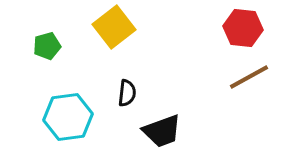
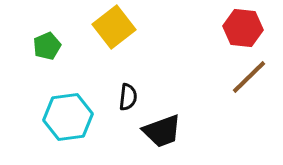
green pentagon: rotated 8 degrees counterclockwise
brown line: rotated 15 degrees counterclockwise
black semicircle: moved 1 px right, 4 px down
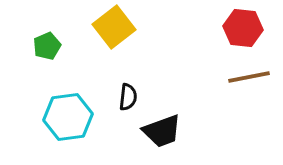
brown line: rotated 33 degrees clockwise
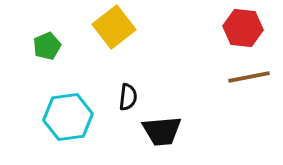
black trapezoid: rotated 15 degrees clockwise
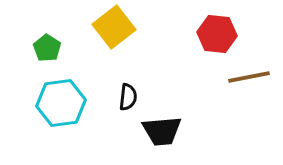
red hexagon: moved 26 px left, 6 px down
green pentagon: moved 2 px down; rotated 16 degrees counterclockwise
cyan hexagon: moved 7 px left, 14 px up
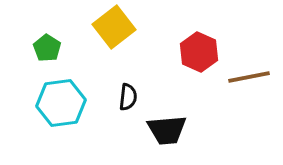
red hexagon: moved 18 px left, 18 px down; rotated 18 degrees clockwise
black trapezoid: moved 5 px right, 1 px up
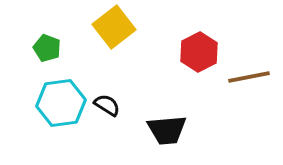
green pentagon: rotated 12 degrees counterclockwise
red hexagon: rotated 9 degrees clockwise
black semicircle: moved 21 px left, 8 px down; rotated 64 degrees counterclockwise
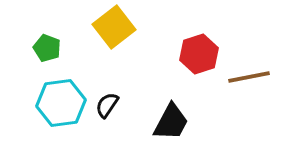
red hexagon: moved 2 px down; rotated 9 degrees clockwise
black semicircle: rotated 88 degrees counterclockwise
black trapezoid: moved 4 px right, 8 px up; rotated 57 degrees counterclockwise
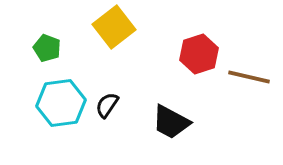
brown line: rotated 24 degrees clockwise
black trapezoid: rotated 90 degrees clockwise
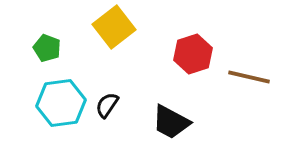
red hexagon: moved 6 px left
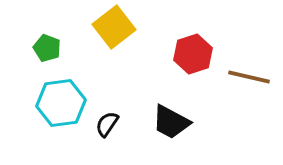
black semicircle: moved 19 px down
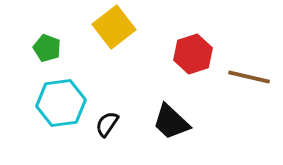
black trapezoid: rotated 15 degrees clockwise
